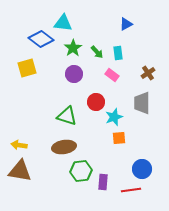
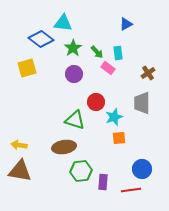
pink rectangle: moved 4 px left, 7 px up
green triangle: moved 8 px right, 4 px down
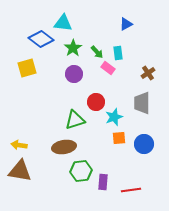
green triangle: rotated 35 degrees counterclockwise
blue circle: moved 2 px right, 25 px up
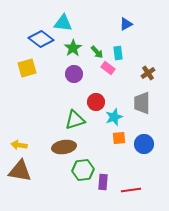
green hexagon: moved 2 px right, 1 px up
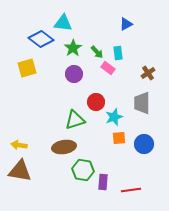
green hexagon: rotated 15 degrees clockwise
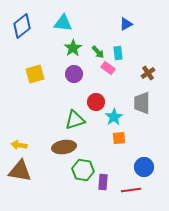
blue diamond: moved 19 px left, 13 px up; rotated 75 degrees counterclockwise
green arrow: moved 1 px right
yellow square: moved 8 px right, 6 px down
cyan star: rotated 12 degrees counterclockwise
blue circle: moved 23 px down
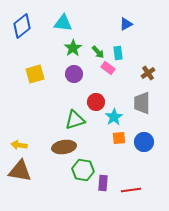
blue circle: moved 25 px up
purple rectangle: moved 1 px down
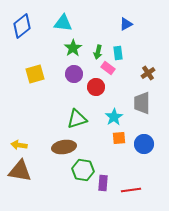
green arrow: rotated 56 degrees clockwise
red circle: moved 15 px up
green triangle: moved 2 px right, 1 px up
blue circle: moved 2 px down
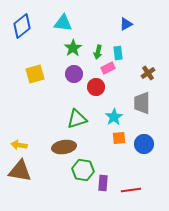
pink rectangle: rotated 64 degrees counterclockwise
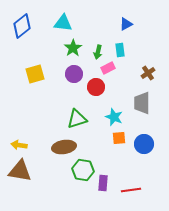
cyan rectangle: moved 2 px right, 3 px up
cyan star: rotated 18 degrees counterclockwise
